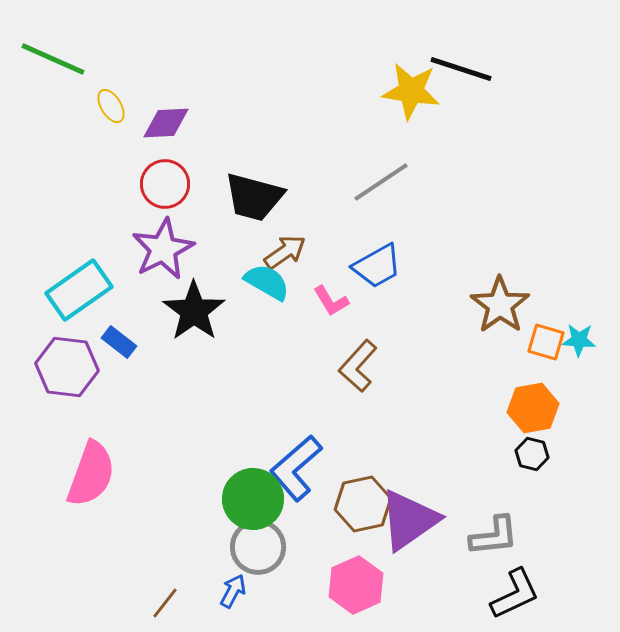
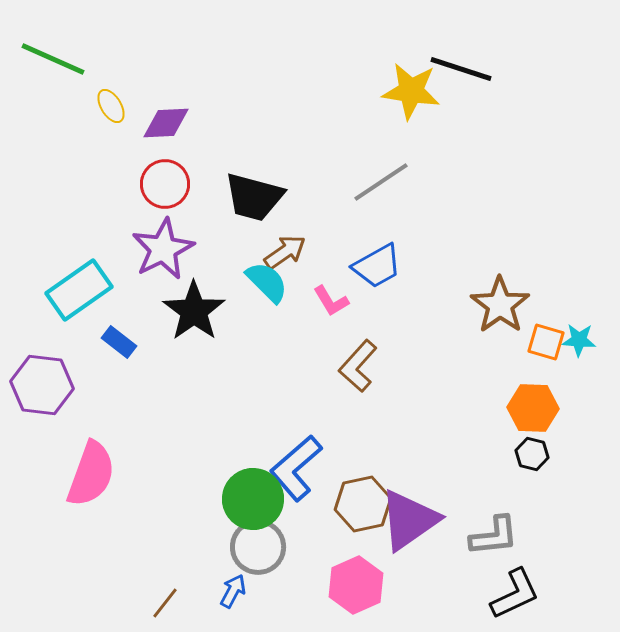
cyan semicircle: rotated 15 degrees clockwise
purple hexagon: moved 25 px left, 18 px down
orange hexagon: rotated 12 degrees clockwise
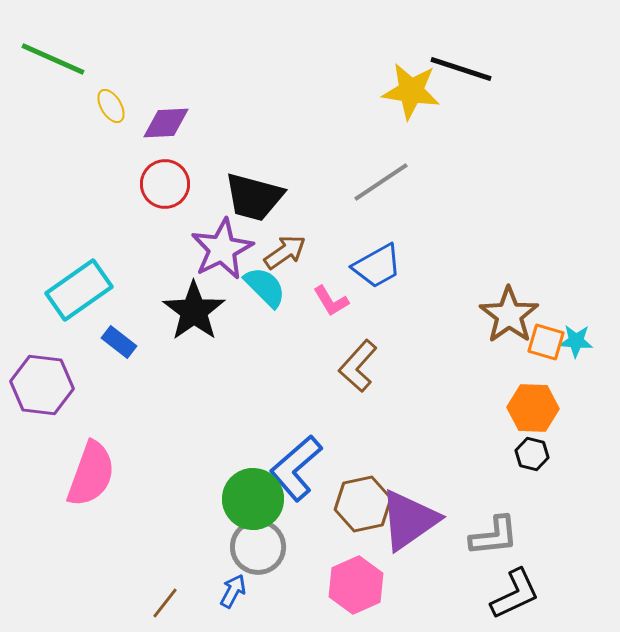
purple star: moved 59 px right
cyan semicircle: moved 2 px left, 5 px down
brown star: moved 9 px right, 10 px down
cyan star: moved 3 px left, 1 px down
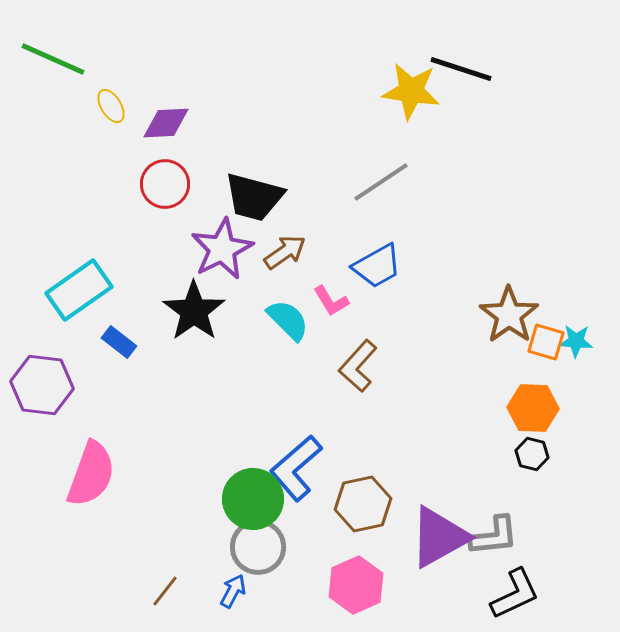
cyan semicircle: moved 23 px right, 33 px down
purple triangle: moved 30 px right, 17 px down; rotated 6 degrees clockwise
brown line: moved 12 px up
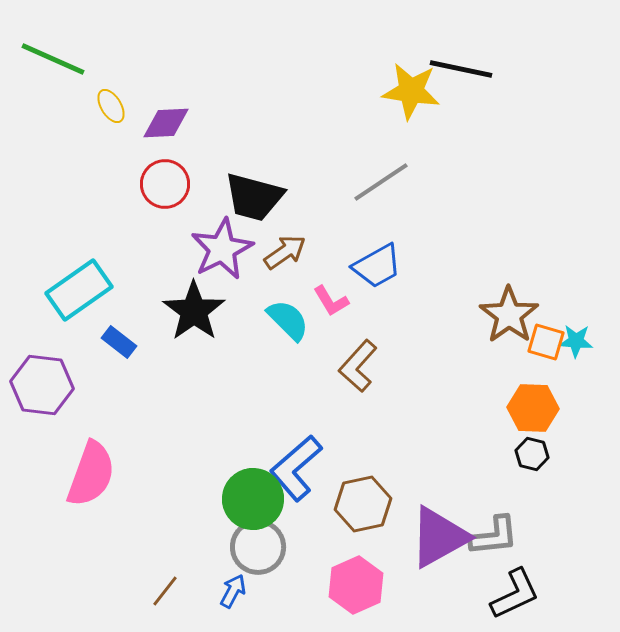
black line: rotated 6 degrees counterclockwise
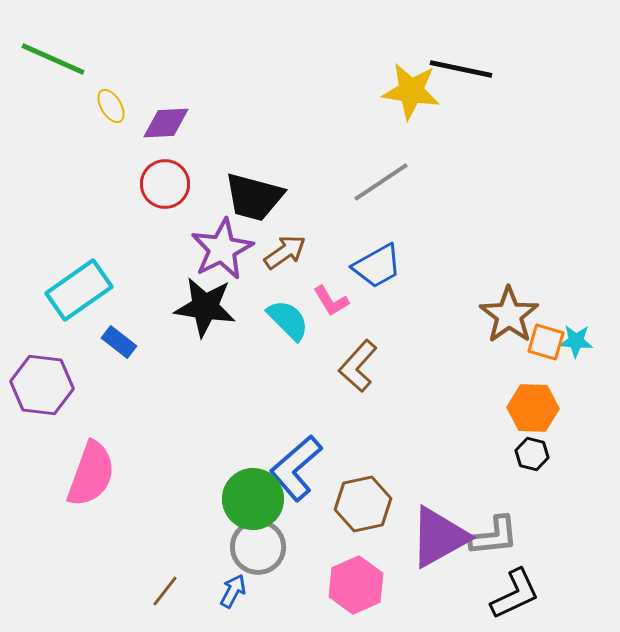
black star: moved 11 px right, 4 px up; rotated 28 degrees counterclockwise
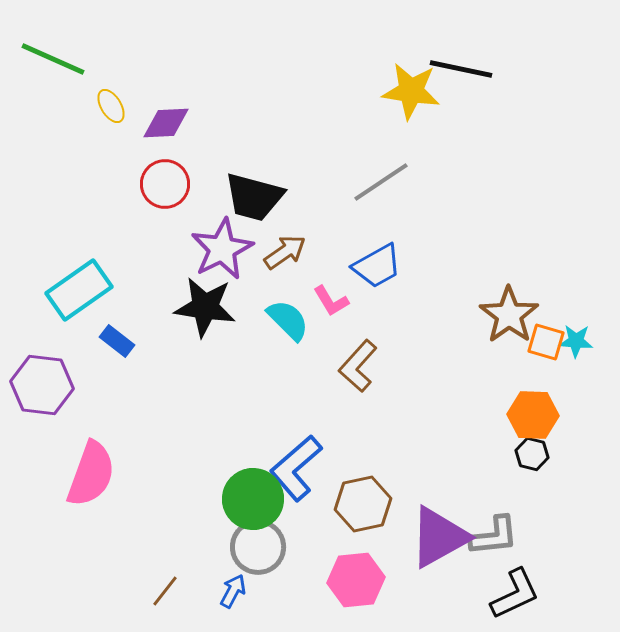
blue rectangle: moved 2 px left, 1 px up
orange hexagon: moved 7 px down
pink hexagon: moved 5 px up; rotated 18 degrees clockwise
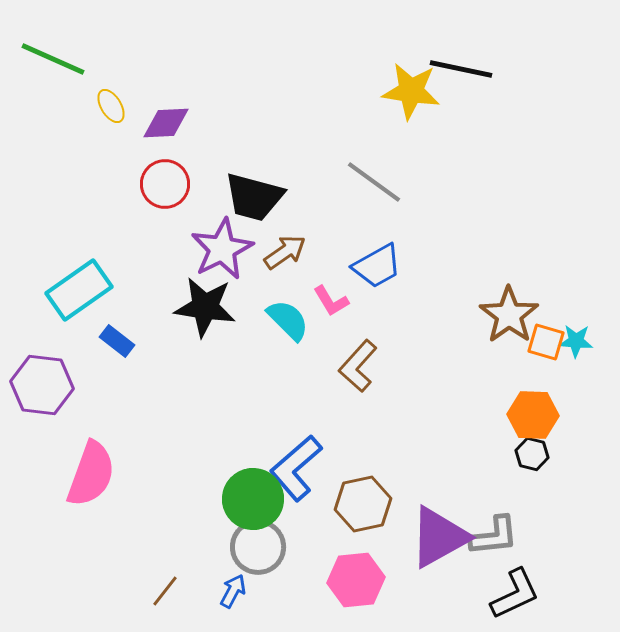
gray line: moved 7 px left; rotated 70 degrees clockwise
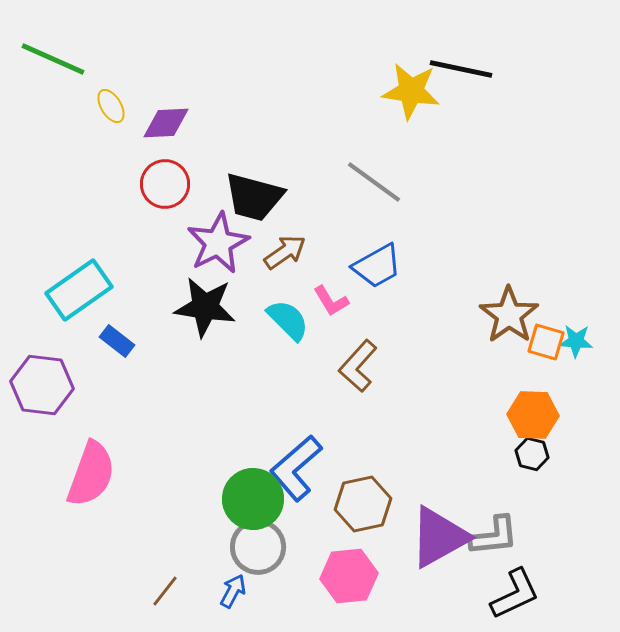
purple star: moved 4 px left, 6 px up
pink hexagon: moved 7 px left, 4 px up
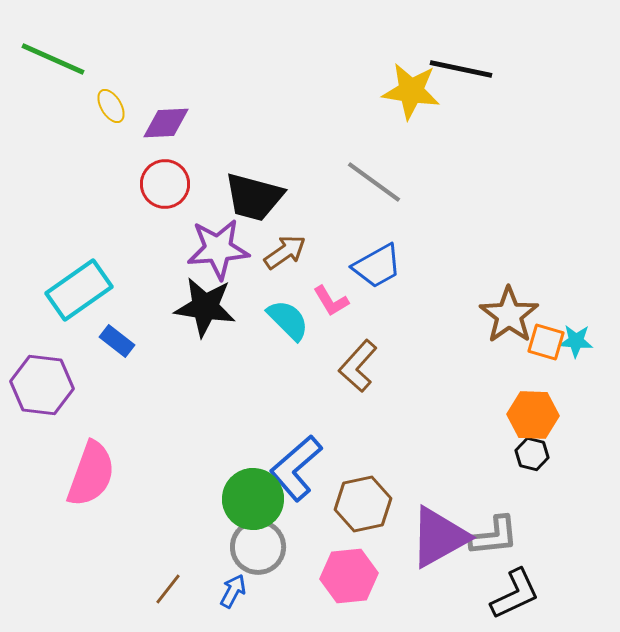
purple star: moved 6 px down; rotated 22 degrees clockwise
brown line: moved 3 px right, 2 px up
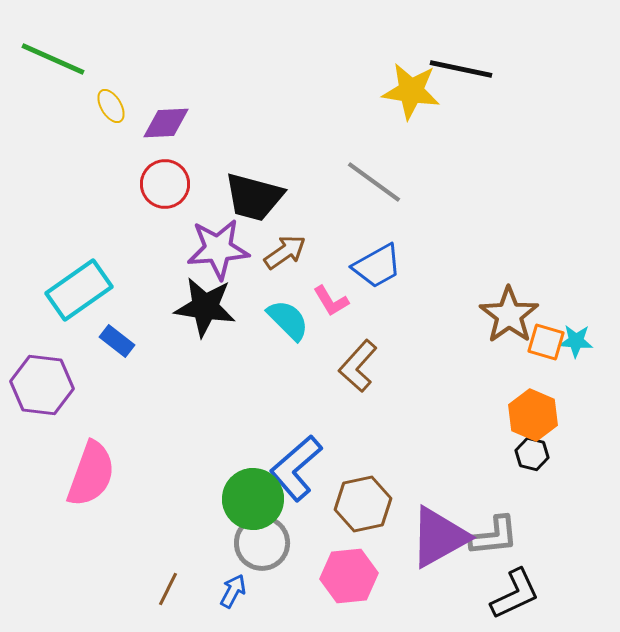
orange hexagon: rotated 21 degrees clockwise
gray circle: moved 4 px right, 4 px up
brown line: rotated 12 degrees counterclockwise
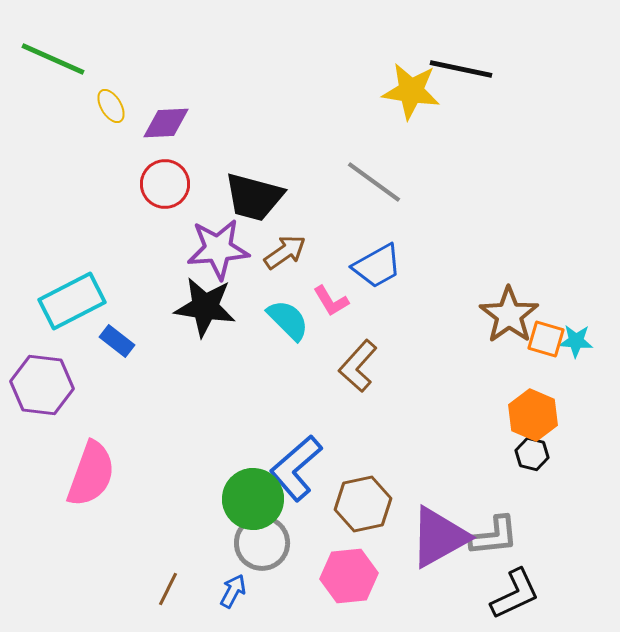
cyan rectangle: moved 7 px left, 11 px down; rotated 8 degrees clockwise
orange square: moved 3 px up
